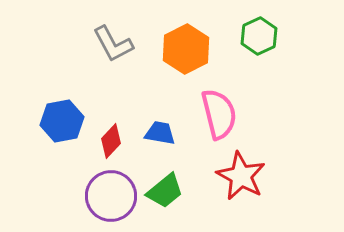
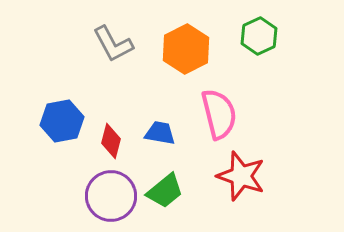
red diamond: rotated 28 degrees counterclockwise
red star: rotated 9 degrees counterclockwise
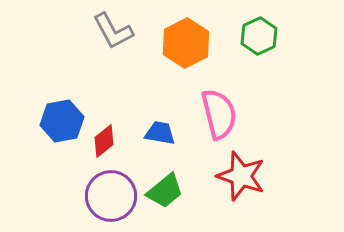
gray L-shape: moved 13 px up
orange hexagon: moved 6 px up
red diamond: moved 7 px left; rotated 36 degrees clockwise
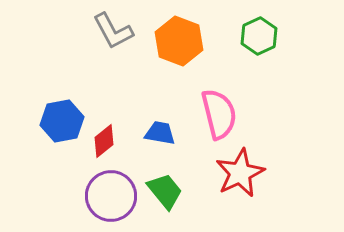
orange hexagon: moved 7 px left, 2 px up; rotated 12 degrees counterclockwise
red star: moved 1 px left, 3 px up; rotated 27 degrees clockwise
green trapezoid: rotated 90 degrees counterclockwise
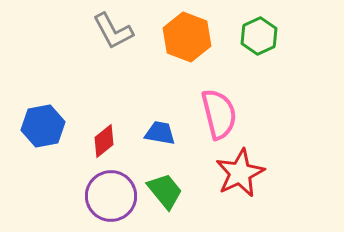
orange hexagon: moved 8 px right, 4 px up
blue hexagon: moved 19 px left, 5 px down
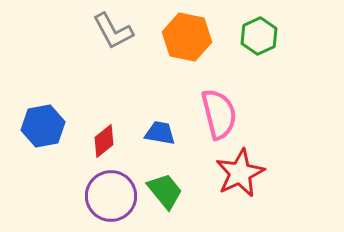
orange hexagon: rotated 9 degrees counterclockwise
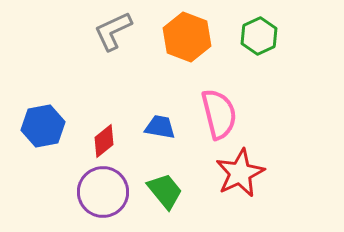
gray L-shape: rotated 93 degrees clockwise
orange hexagon: rotated 9 degrees clockwise
blue trapezoid: moved 6 px up
purple circle: moved 8 px left, 4 px up
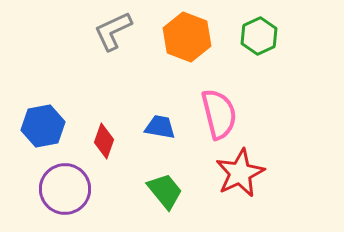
red diamond: rotated 32 degrees counterclockwise
purple circle: moved 38 px left, 3 px up
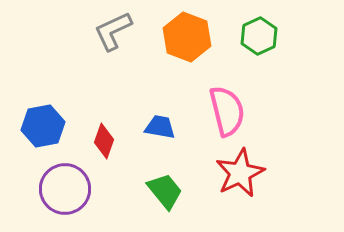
pink semicircle: moved 8 px right, 3 px up
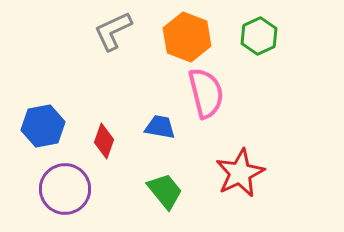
pink semicircle: moved 21 px left, 18 px up
